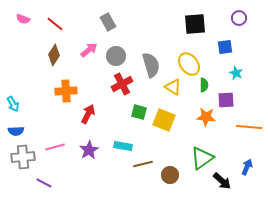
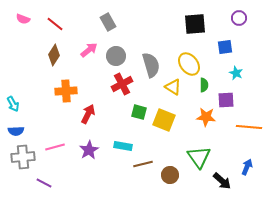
green triangle: moved 3 px left, 1 px up; rotated 30 degrees counterclockwise
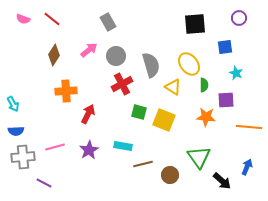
red line: moved 3 px left, 5 px up
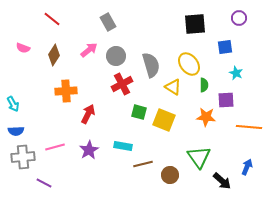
pink semicircle: moved 29 px down
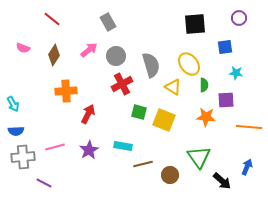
cyan star: rotated 16 degrees counterclockwise
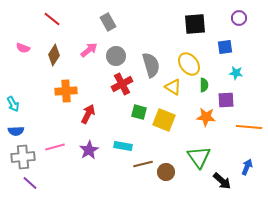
brown circle: moved 4 px left, 3 px up
purple line: moved 14 px left; rotated 14 degrees clockwise
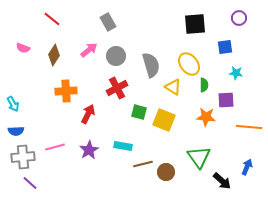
red cross: moved 5 px left, 4 px down
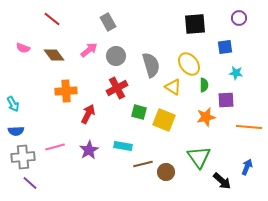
brown diamond: rotated 70 degrees counterclockwise
orange star: rotated 18 degrees counterclockwise
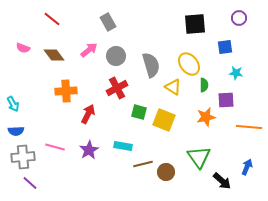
pink line: rotated 30 degrees clockwise
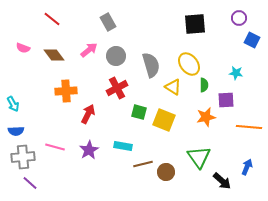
blue square: moved 27 px right, 7 px up; rotated 35 degrees clockwise
